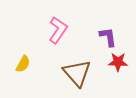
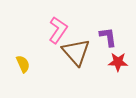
yellow semicircle: rotated 54 degrees counterclockwise
brown triangle: moved 1 px left, 21 px up
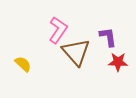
yellow semicircle: rotated 24 degrees counterclockwise
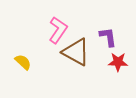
brown triangle: rotated 20 degrees counterclockwise
yellow semicircle: moved 2 px up
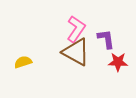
pink L-shape: moved 18 px right, 1 px up
purple L-shape: moved 2 px left, 2 px down
yellow semicircle: rotated 60 degrees counterclockwise
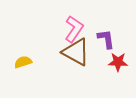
pink L-shape: moved 2 px left
